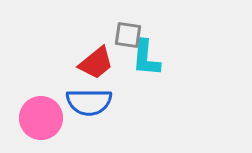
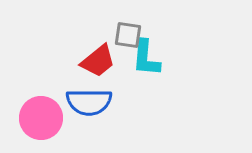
red trapezoid: moved 2 px right, 2 px up
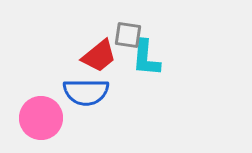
red trapezoid: moved 1 px right, 5 px up
blue semicircle: moved 3 px left, 10 px up
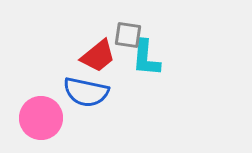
red trapezoid: moved 1 px left
blue semicircle: rotated 12 degrees clockwise
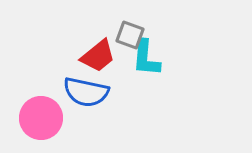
gray square: moved 2 px right; rotated 12 degrees clockwise
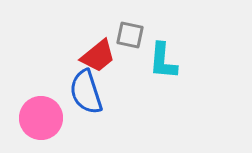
gray square: rotated 8 degrees counterclockwise
cyan L-shape: moved 17 px right, 3 px down
blue semicircle: rotated 60 degrees clockwise
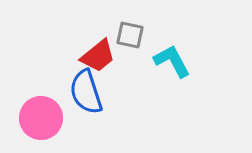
cyan L-shape: moved 9 px right; rotated 147 degrees clockwise
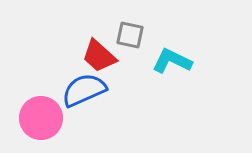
red trapezoid: moved 1 px right; rotated 81 degrees clockwise
cyan L-shape: rotated 36 degrees counterclockwise
blue semicircle: moved 2 px left, 2 px up; rotated 84 degrees clockwise
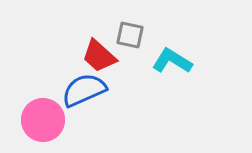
cyan L-shape: rotated 6 degrees clockwise
pink circle: moved 2 px right, 2 px down
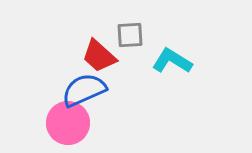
gray square: rotated 16 degrees counterclockwise
pink circle: moved 25 px right, 3 px down
